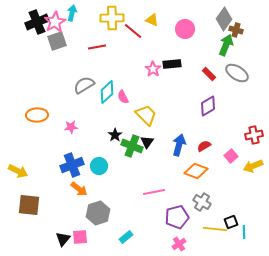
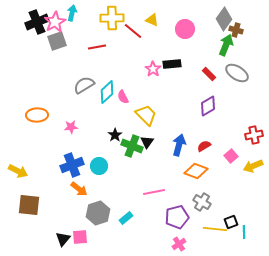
cyan rectangle at (126, 237): moved 19 px up
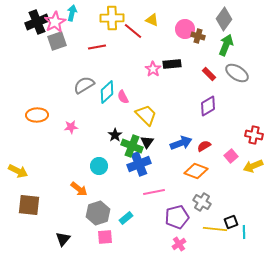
brown cross at (236, 30): moved 38 px left, 6 px down
red cross at (254, 135): rotated 24 degrees clockwise
blue arrow at (179, 145): moved 2 px right, 2 px up; rotated 55 degrees clockwise
blue cross at (72, 165): moved 67 px right, 1 px up
pink square at (80, 237): moved 25 px right
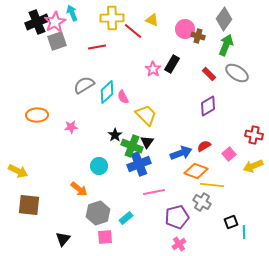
cyan arrow at (72, 13): rotated 35 degrees counterclockwise
black rectangle at (172, 64): rotated 54 degrees counterclockwise
blue arrow at (181, 143): moved 10 px down
pink square at (231, 156): moved 2 px left, 2 px up
yellow line at (215, 229): moved 3 px left, 44 px up
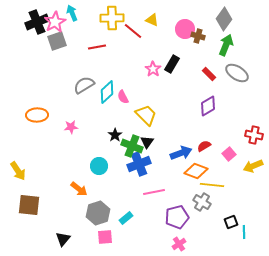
yellow arrow at (18, 171): rotated 30 degrees clockwise
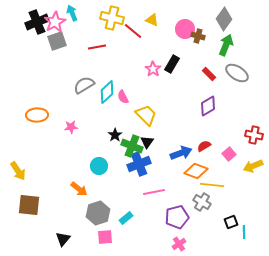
yellow cross at (112, 18): rotated 15 degrees clockwise
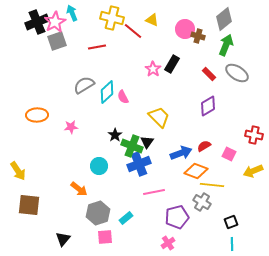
gray diamond at (224, 19): rotated 15 degrees clockwise
yellow trapezoid at (146, 115): moved 13 px right, 2 px down
pink square at (229, 154): rotated 24 degrees counterclockwise
yellow arrow at (253, 166): moved 5 px down
cyan line at (244, 232): moved 12 px left, 12 px down
pink cross at (179, 244): moved 11 px left, 1 px up
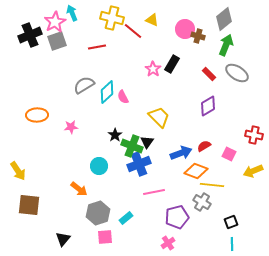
black cross at (37, 22): moved 7 px left, 13 px down
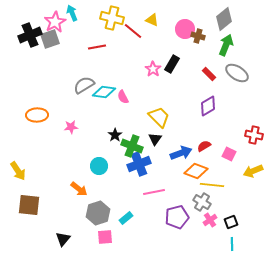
gray square at (57, 41): moved 7 px left, 2 px up
cyan diamond at (107, 92): moved 3 px left; rotated 50 degrees clockwise
black triangle at (147, 142): moved 8 px right, 3 px up
pink cross at (168, 243): moved 42 px right, 23 px up
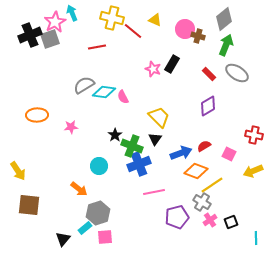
yellow triangle at (152, 20): moved 3 px right
pink star at (153, 69): rotated 14 degrees counterclockwise
yellow line at (212, 185): rotated 40 degrees counterclockwise
cyan rectangle at (126, 218): moved 41 px left, 10 px down
cyan line at (232, 244): moved 24 px right, 6 px up
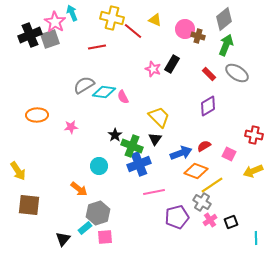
pink star at (55, 22): rotated 10 degrees counterclockwise
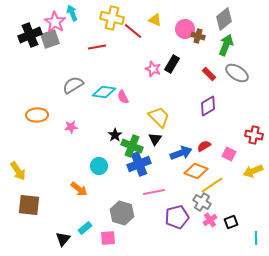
gray semicircle at (84, 85): moved 11 px left
gray hexagon at (98, 213): moved 24 px right; rotated 25 degrees counterclockwise
pink square at (105, 237): moved 3 px right, 1 px down
